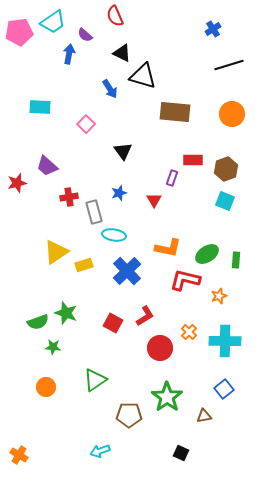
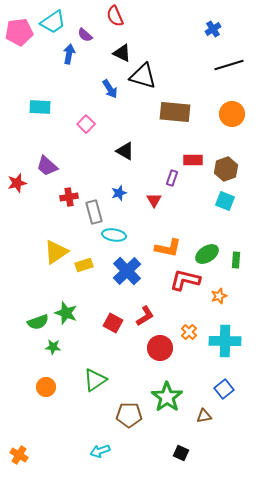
black triangle at (123, 151): moved 2 px right; rotated 24 degrees counterclockwise
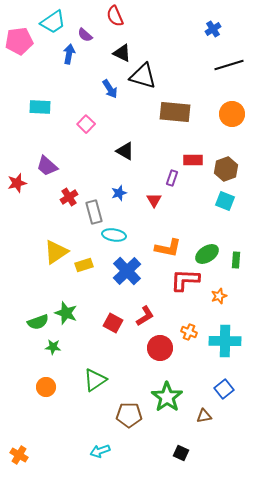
pink pentagon at (19, 32): moved 9 px down
red cross at (69, 197): rotated 24 degrees counterclockwise
red L-shape at (185, 280): rotated 12 degrees counterclockwise
orange cross at (189, 332): rotated 21 degrees counterclockwise
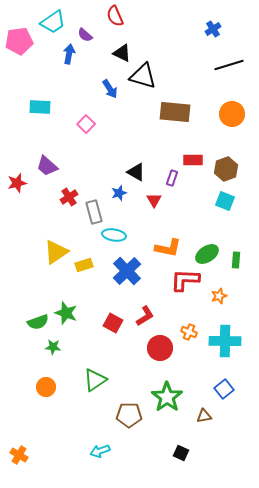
black triangle at (125, 151): moved 11 px right, 21 px down
